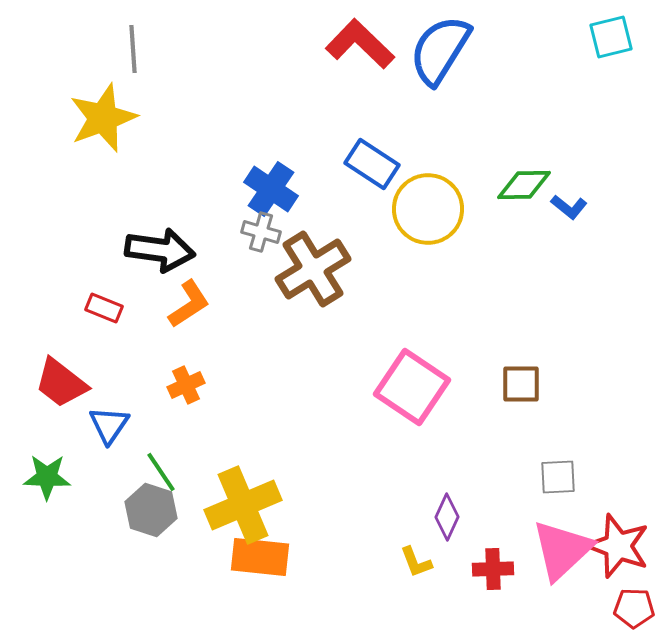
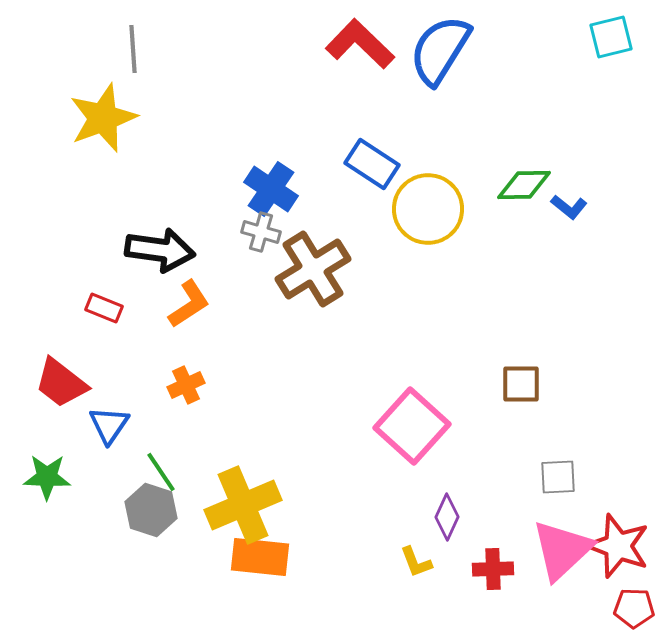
pink square: moved 39 px down; rotated 8 degrees clockwise
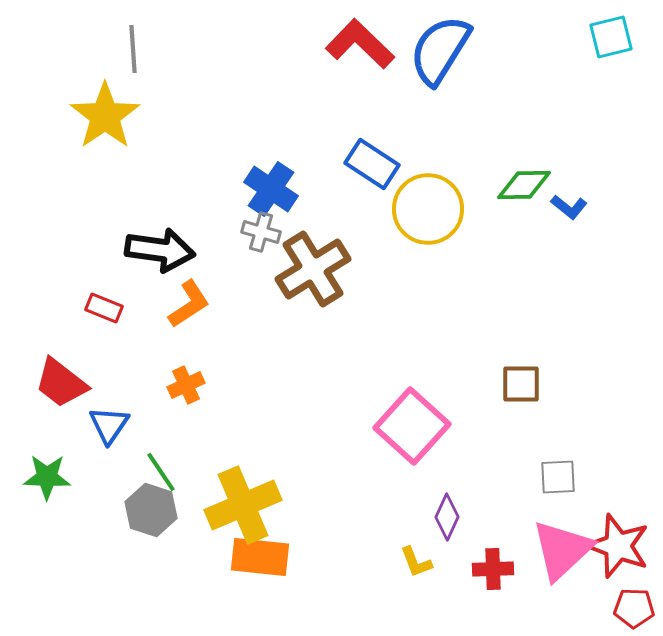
yellow star: moved 2 px right, 2 px up; rotated 14 degrees counterclockwise
